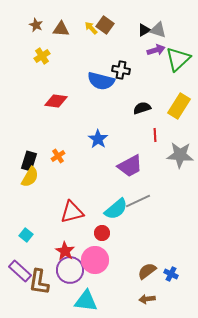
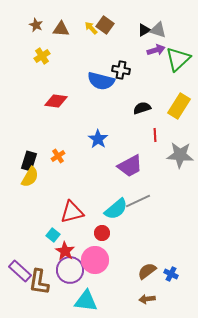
cyan square: moved 27 px right
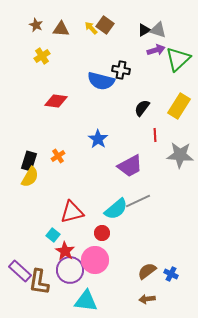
black semicircle: rotated 36 degrees counterclockwise
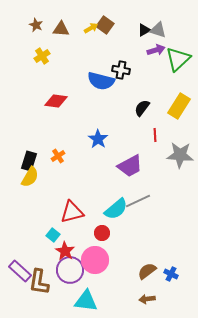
yellow arrow: rotated 104 degrees clockwise
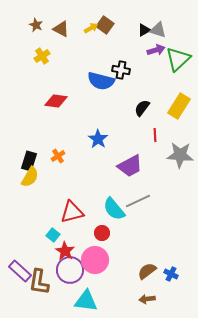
brown triangle: rotated 24 degrees clockwise
cyan semicircle: moved 2 px left; rotated 90 degrees clockwise
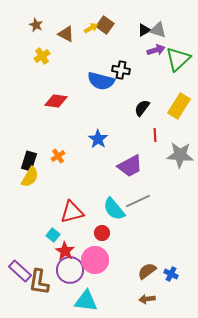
brown triangle: moved 5 px right, 5 px down
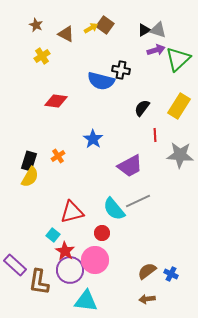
blue star: moved 5 px left
purple rectangle: moved 5 px left, 6 px up
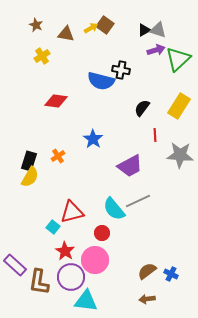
brown triangle: rotated 18 degrees counterclockwise
cyan square: moved 8 px up
purple circle: moved 1 px right, 7 px down
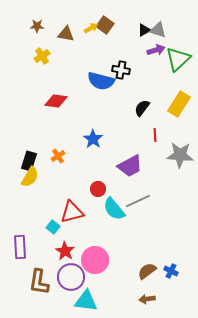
brown star: moved 1 px right, 1 px down; rotated 24 degrees counterclockwise
yellow rectangle: moved 2 px up
red circle: moved 4 px left, 44 px up
purple rectangle: moved 5 px right, 18 px up; rotated 45 degrees clockwise
blue cross: moved 3 px up
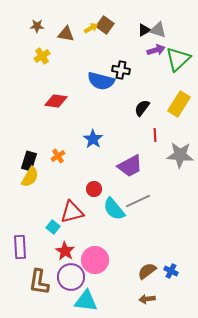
red circle: moved 4 px left
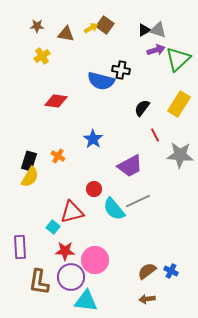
red line: rotated 24 degrees counterclockwise
orange cross: rotated 24 degrees counterclockwise
red star: rotated 30 degrees counterclockwise
